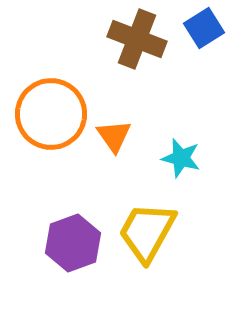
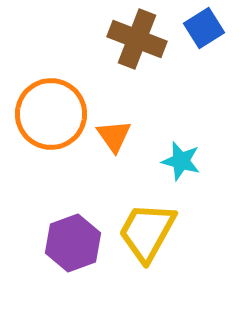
cyan star: moved 3 px down
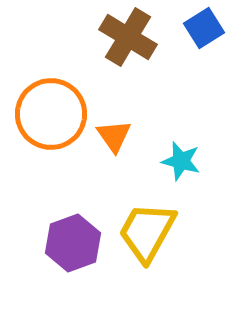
brown cross: moved 9 px left, 2 px up; rotated 10 degrees clockwise
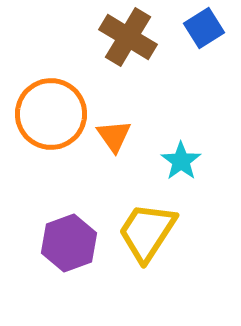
cyan star: rotated 21 degrees clockwise
yellow trapezoid: rotated 4 degrees clockwise
purple hexagon: moved 4 px left
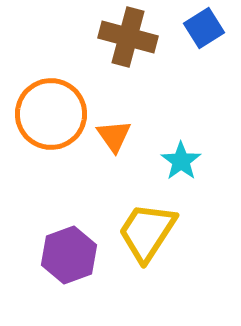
brown cross: rotated 16 degrees counterclockwise
purple hexagon: moved 12 px down
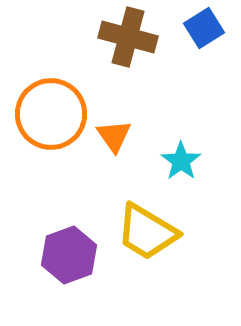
yellow trapezoid: rotated 92 degrees counterclockwise
